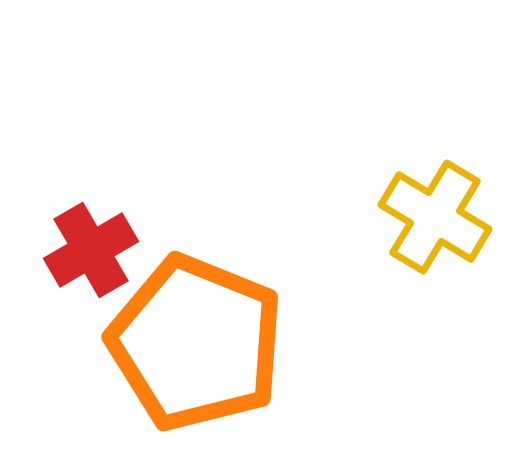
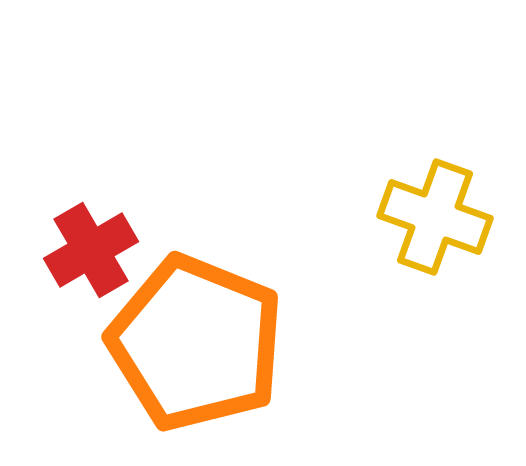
yellow cross: rotated 11 degrees counterclockwise
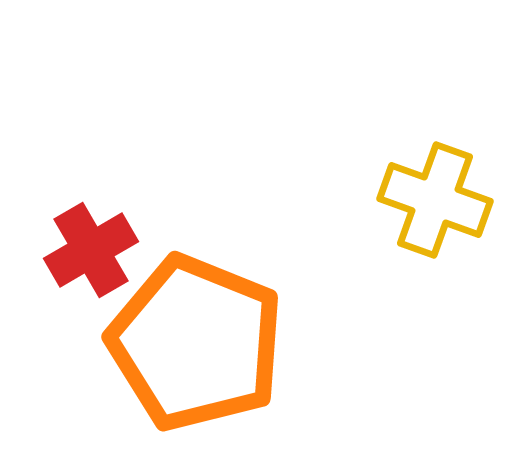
yellow cross: moved 17 px up
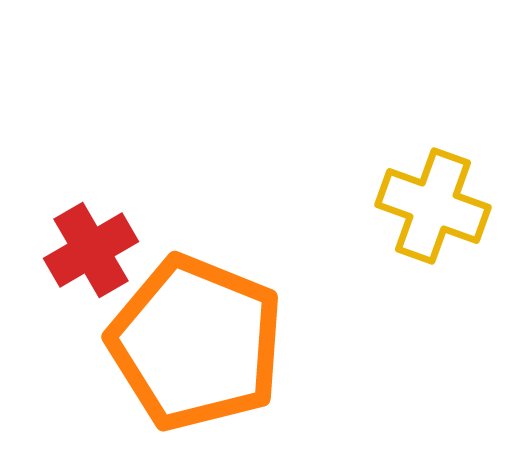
yellow cross: moved 2 px left, 6 px down
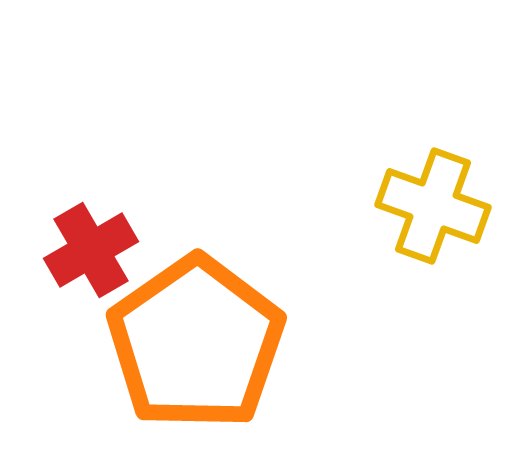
orange pentagon: rotated 15 degrees clockwise
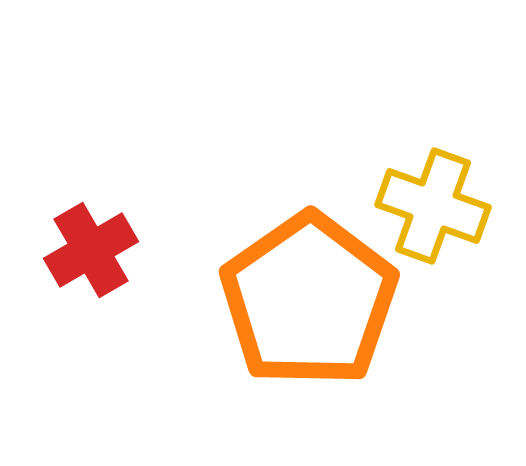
orange pentagon: moved 113 px right, 43 px up
